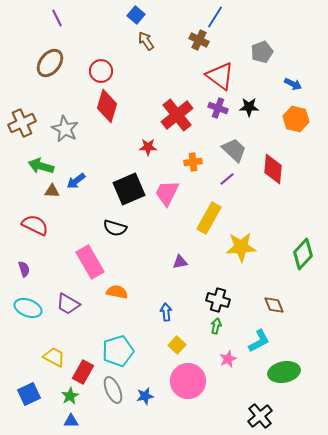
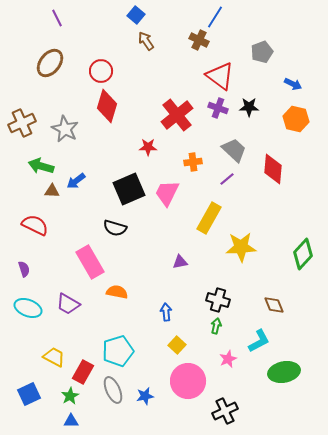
black cross at (260, 416): moved 35 px left, 5 px up; rotated 15 degrees clockwise
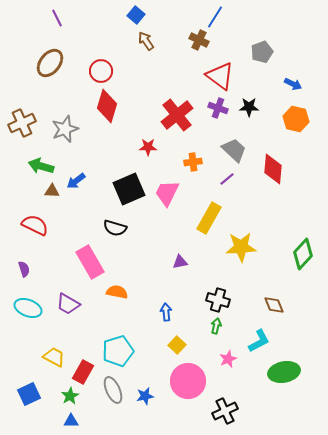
gray star at (65, 129): rotated 24 degrees clockwise
